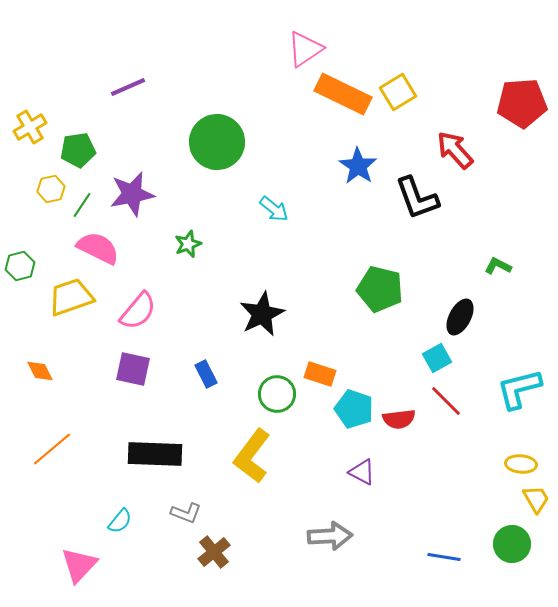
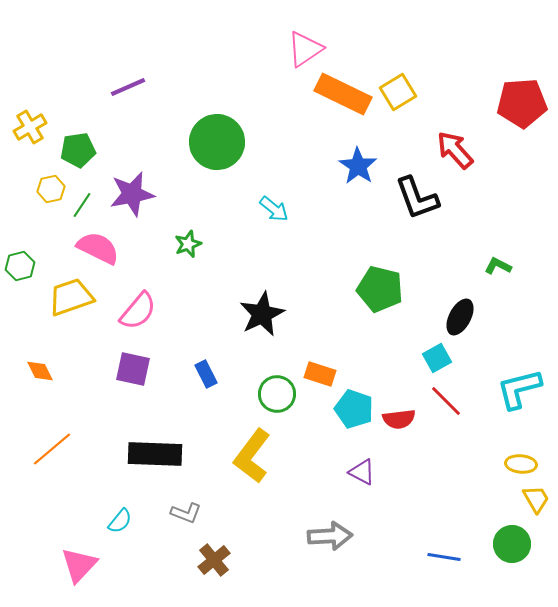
brown cross at (214, 552): moved 8 px down
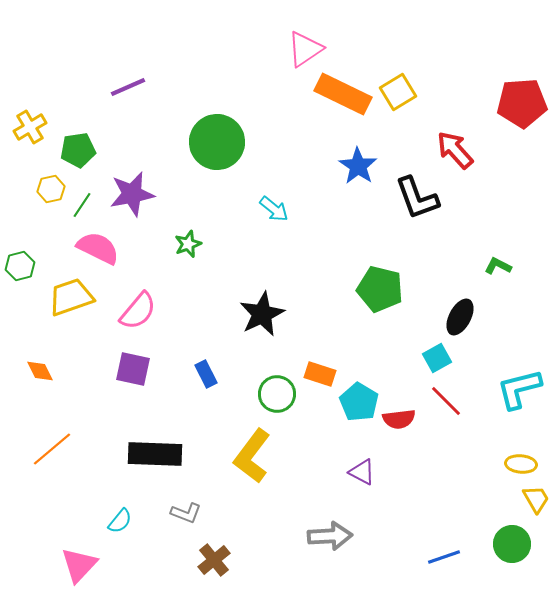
cyan pentagon at (354, 409): moved 5 px right, 7 px up; rotated 12 degrees clockwise
blue line at (444, 557): rotated 28 degrees counterclockwise
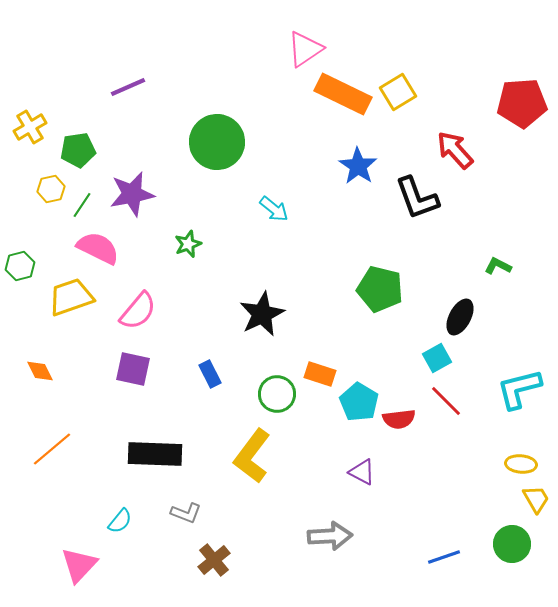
blue rectangle at (206, 374): moved 4 px right
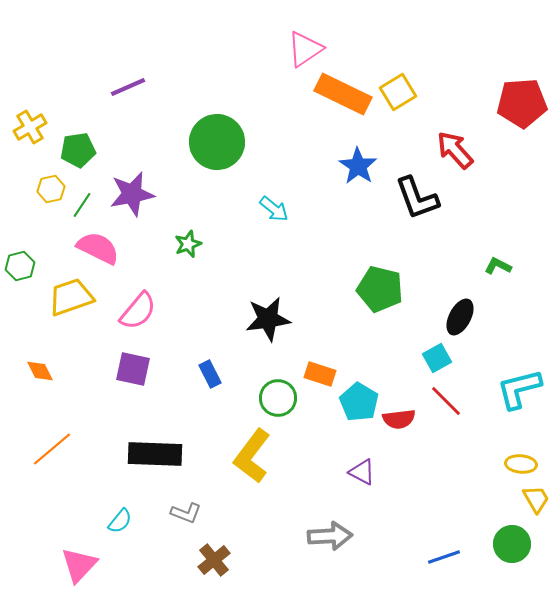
black star at (262, 314): moved 6 px right, 5 px down; rotated 18 degrees clockwise
green circle at (277, 394): moved 1 px right, 4 px down
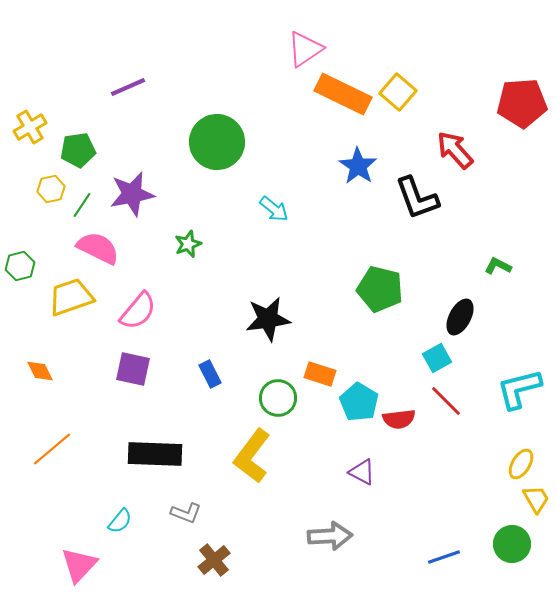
yellow square at (398, 92): rotated 18 degrees counterclockwise
yellow ellipse at (521, 464): rotated 64 degrees counterclockwise
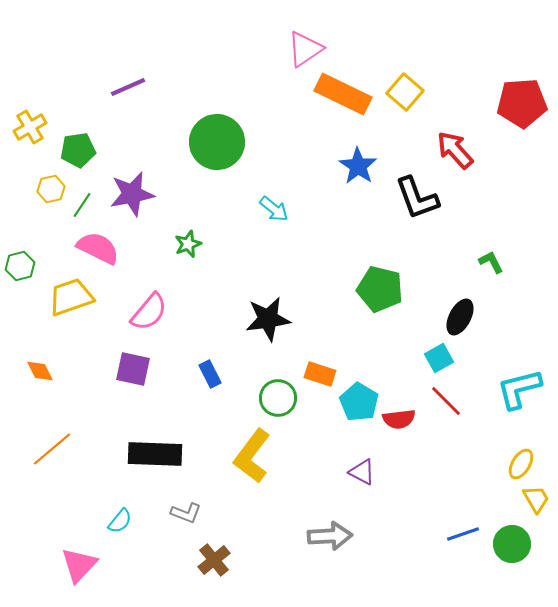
yellow square at (398, 92): moved 7 px right
green L-shape at (498, 266): moved 7 px left, 4 px up; rotated 36 degrees clockwise
pink semicircle at (138, 311): moved 11 px right, 1 px down
cyan square at (437, 358): moved 2 px right
blue line at (444, 557): moved 19 px right, 23 px up
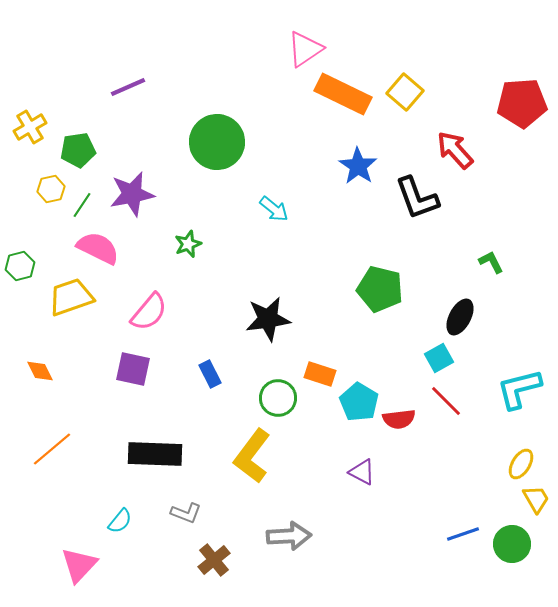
gray arrow at (330, 536): moved 41 px left
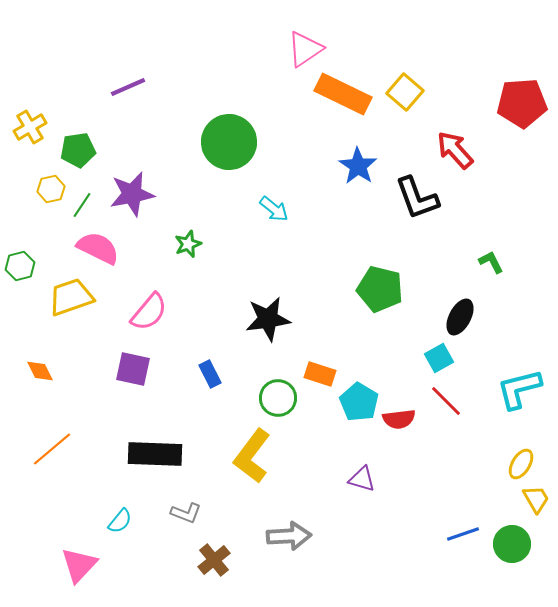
green circle at (217, 142): moved 12 px right
purple triangle at (362, 472): moved 7 px down; rotated 12 degrees counterclockwise
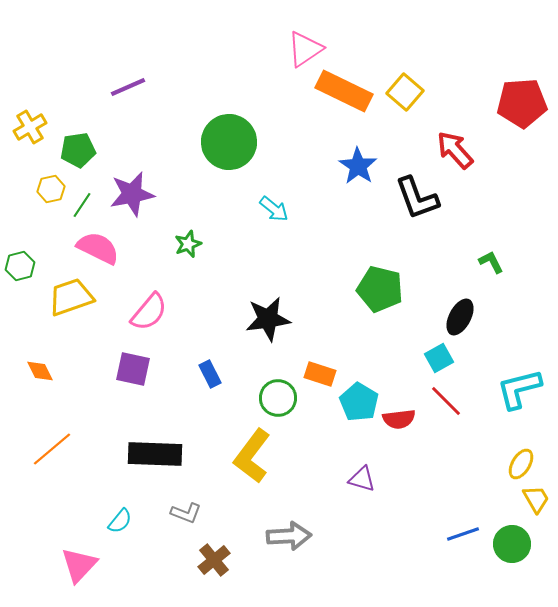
orange rectangle at (343, 94): moved 1 px right, 3 px up
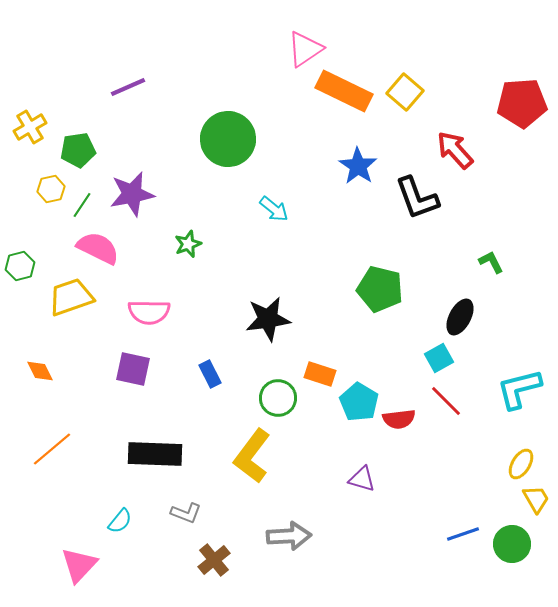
green circle at (229, 142): moved 1 px left, 3 px up
pink semicircle at (149, 312): rotated 51 degrees clockwise
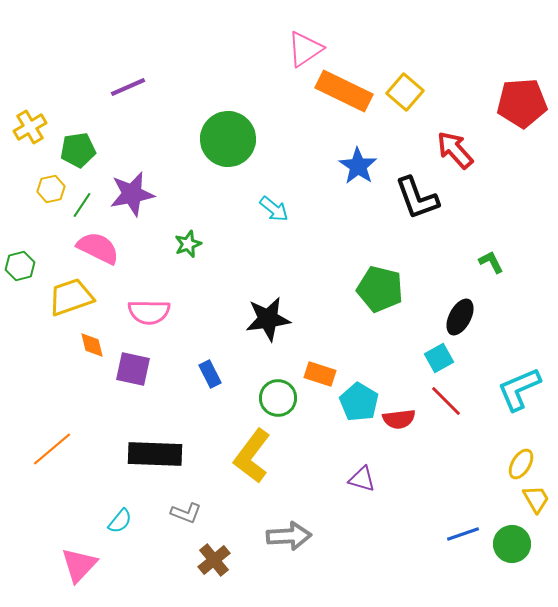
orange diamond at (40, 371): moved 52 px right, 26 px up; rotated 12 degrees clockwise
cyan L-shape at (519, 389): rotated 9 degrees counterclockwise
